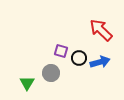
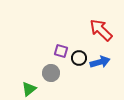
green triangle: moved 2 px right, 6 px down; rotated 21 degrees clockwise
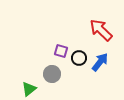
blue arrow: rotated 36 degrees counterclockwise
gray circle: moved 1 px right, 1 px down
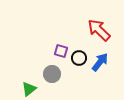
red arrow: moved 2 px left
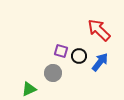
black circle: moved 2 px up
gray circle: moved 1 px right, 1 px up
green triangle: rotated 14 degrees clockwise
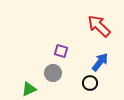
red arrow: moved 4 px up
black circle: moved 11 px right, 27 px down
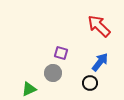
purple square: moved 2 px down
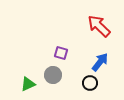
gray circle: moved 2 px down
green triangle: moved 1 px left, 5 px up
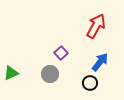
red arrow: moved 3 px left; rotated 75 degrees clockwise
purple square: rotated 32 degrees clockwise
gray circle: moved 3 px left, 1 px up
green triangle: moved 17 px left, 11 px up
